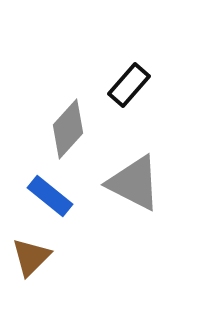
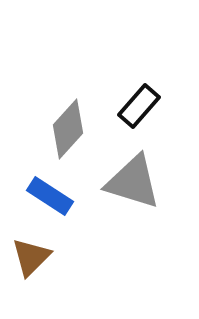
black rectangle: moved 10 px right, 21 px down
gray triangle: moved 1 px left, 1 px up; rotated 10 degrees counterclockwise
blue rectangle: rotated 6 degrees counterclockwise
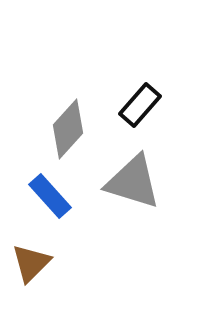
black rectangle: moved 1 px right, 1 px up
blue rectangle: rotated 15 degrees clockwise
brown triangle: moved 6 px down
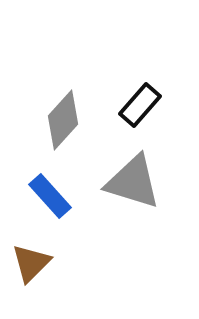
gray diamond: moved 5 px left, 9 px up
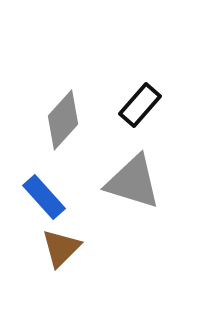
blue rectangle: moved 6 px left, 1 px down
brown triangle: moved 30 px right, 15 px up
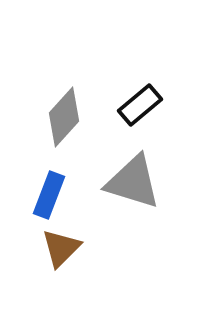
black rectangle: rotated 9 degrees clockwise
gray diamond: moved 1 px right, 3 px up
blue rectangle: moved 5 px right, 2 px up; rotated 63 degrees clockwise
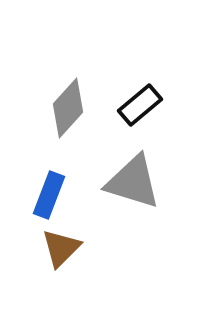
gray diamond: moved 4 px right, 9 px up
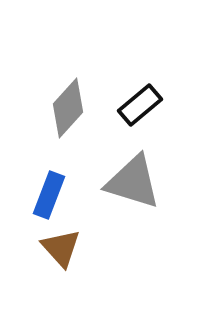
brown triangle: rotated 27 degrees counterclockwise
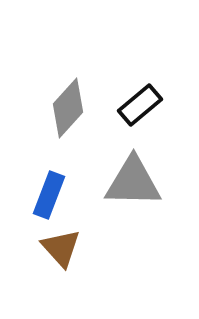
gray triangle: rotated 16 degrees counterclockwise
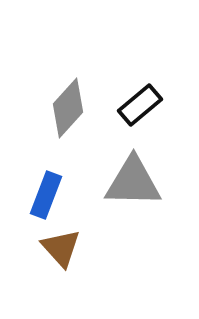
blue rectangle: moved 3 px left
